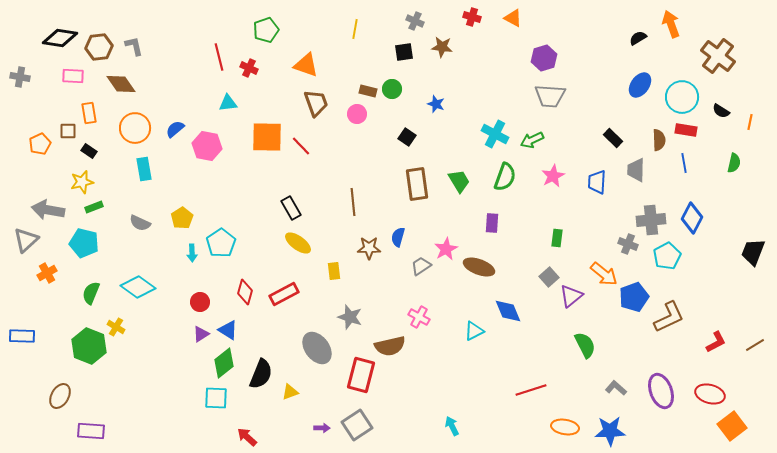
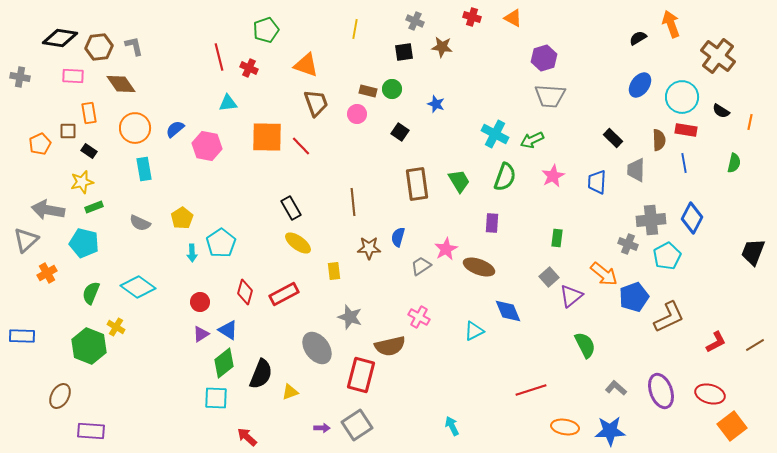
black square at (407, 137): moved 7 px left, 5 px up
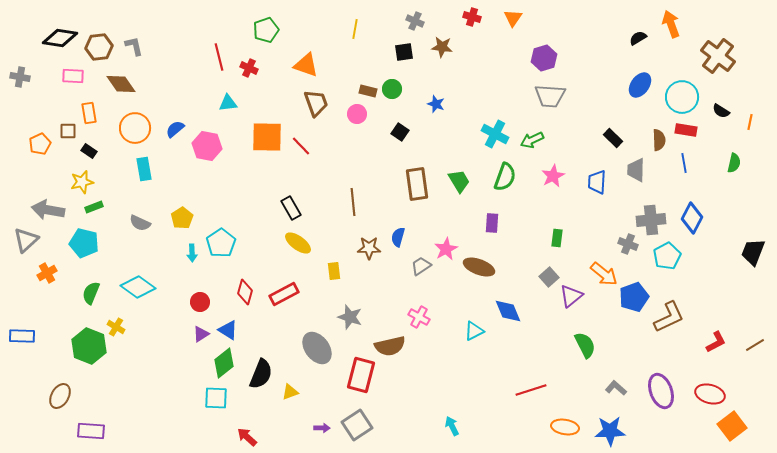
orange triangle at (513, 18): rotated 36 degrees clockwise
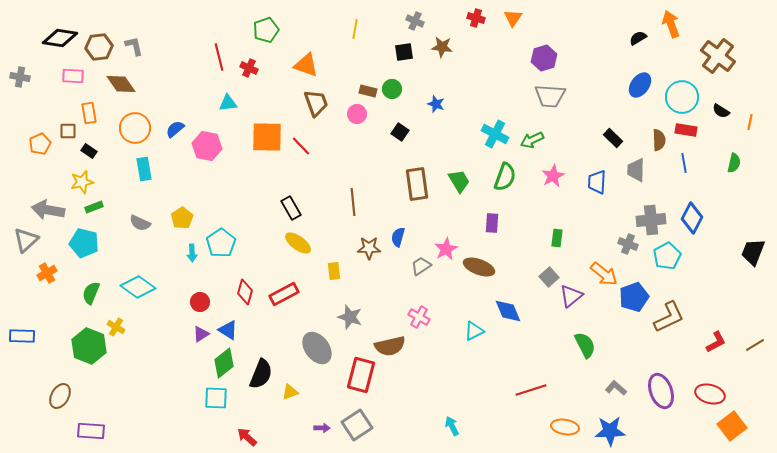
red cross at (472, 17): moved 4 px right, 1 px down
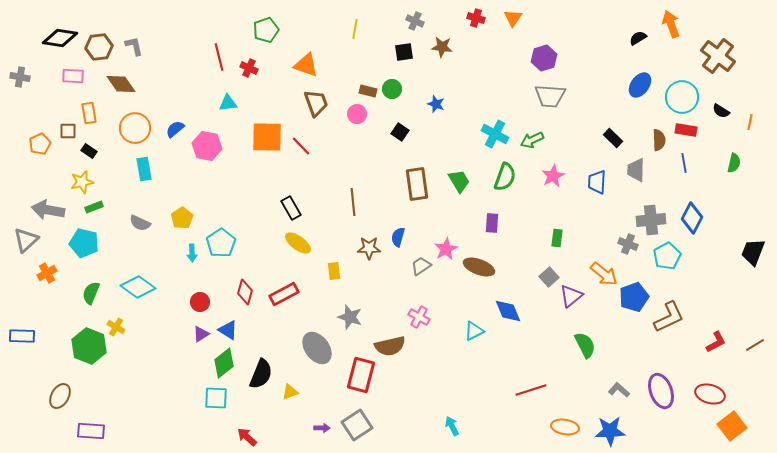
gray L-shape at (616, 388): moved 3 px right, 2 px down
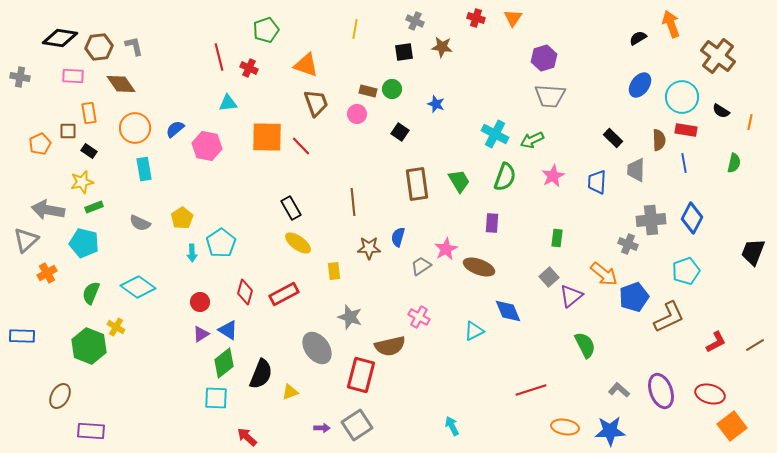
cyan pentagon at (667, 256): moved 19 px right, 15 px down; rotated 8 degrees clockwise
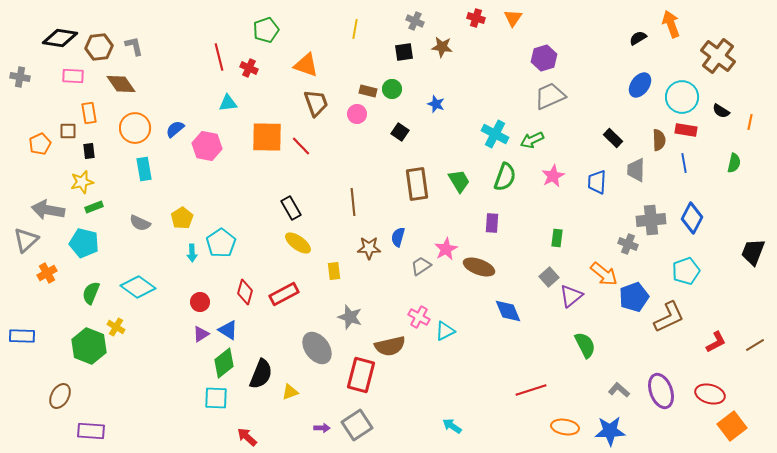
gray trapezoid at (550, 96): rotated 152 degrees clockwise
black rectangle at (89, 151): rotated 49 degrees clockwise
cyan triangle at (474, 331): moved 29 px left
cyan arrow at (452, 426): rotated 30 degrees counterclockwise
